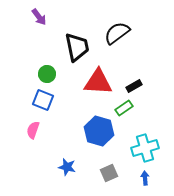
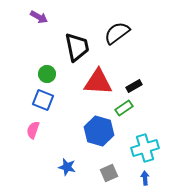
purple arrow: rotated 24 degrees counterclockwise
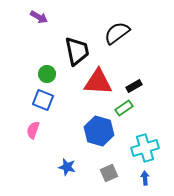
black trapezoid: moved 4 px down
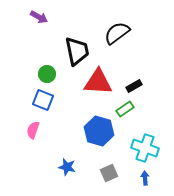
green rectangle: moved 1 px right, 1 px down
cyan cross: rotated 36 degrees clockwise
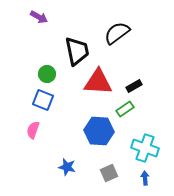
blue hexagon: rotated 12 degrees counterclockwise
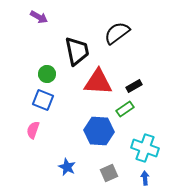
blue star: rotated 12 degrees clockwise
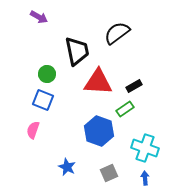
blue hexagon: rotated 16 degrees clockwise
